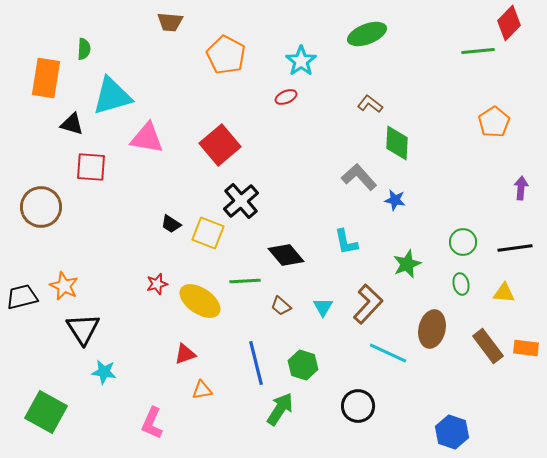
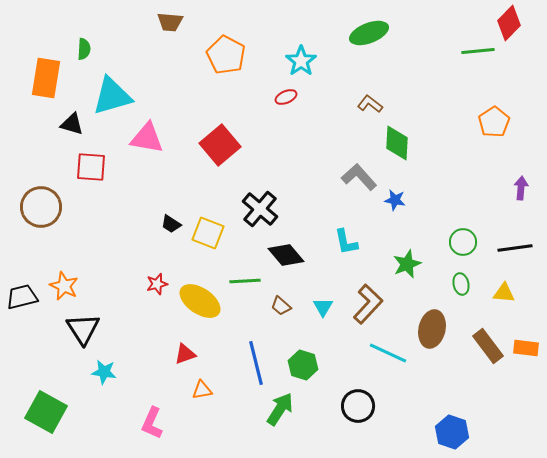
green ellipse at (367, 34): moved 2 px right, 1 px up
black cross at (241, 201): moved 19 px right, 8 px down; rotated 9 degrees counterclockwise
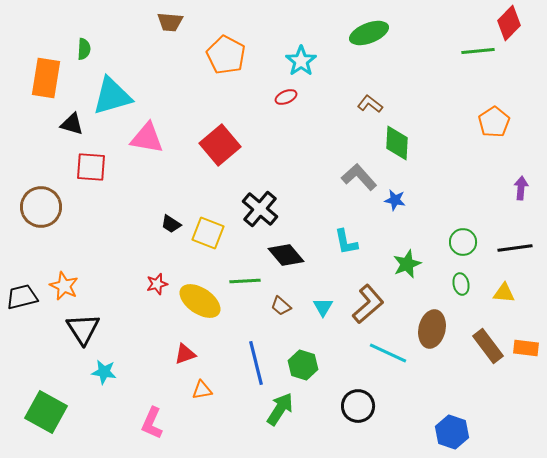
brown L-shape at (368, 304): rotated 6 degrees clockwise
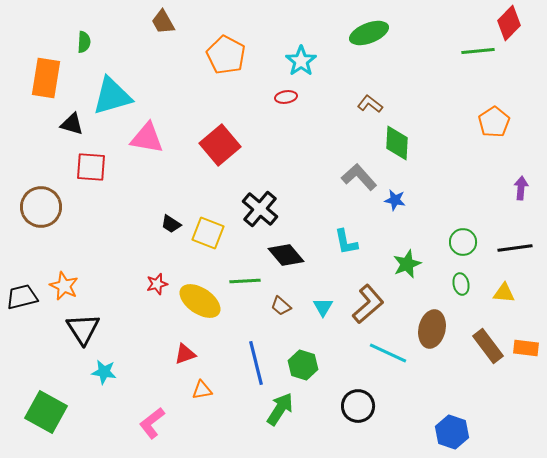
brown trapezoid at (170, 22): moved 7 px left; rotated 56 degrees clockwise
green semicircle at (84, 49): moved 7 px up
red ellipse at (286, 97): rotated 15 degrees clockwise
pink L-shape at (152, 423): rotated 28 degrees clockwise
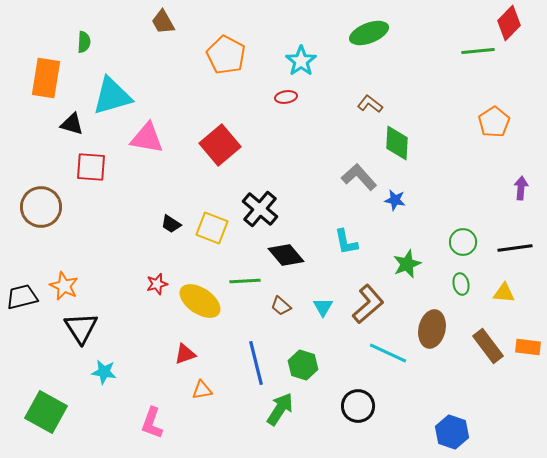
yellow square at (208, 233): moved 4 px right, 5 px up
black triangle at (83, 329): moved 2 px left, 1 px up
orange rectangle at (526, 348): moved 2 px right, 1 px up
pink L-shape at (152, 423): rotated 32 degrees counterclockwise
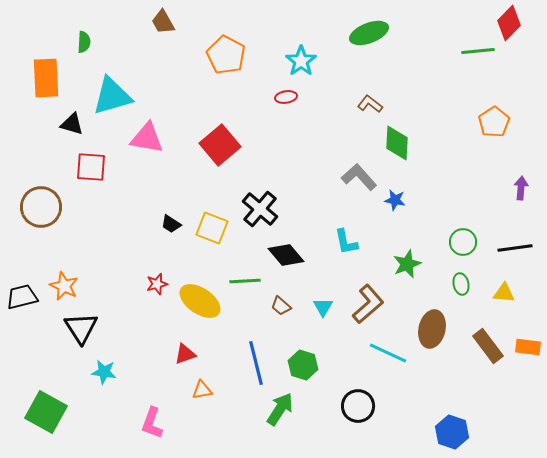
orange rectangle at (46, 78): rotated 12 degrees counterclockwise
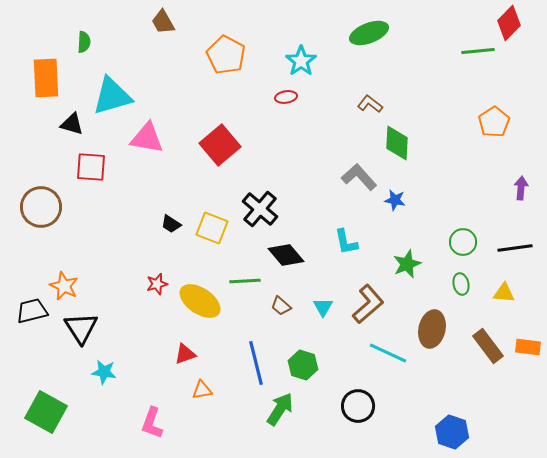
black trapezoid at (22, 297): moved 10 px right, 14 px down
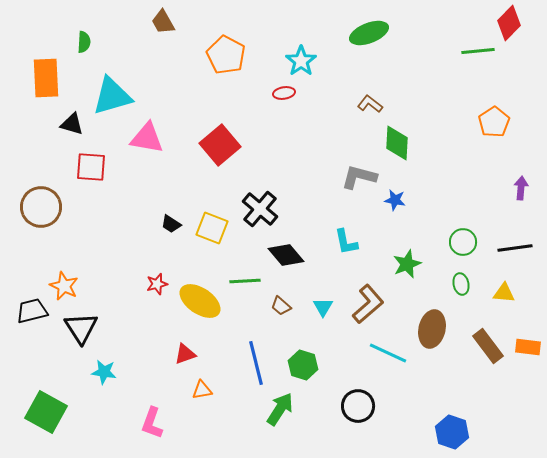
red ellipse at (286, 97): moved 2 px left, 4 px up
gray L-shape at (359, 177): rotated 33 degrees counterclockwise
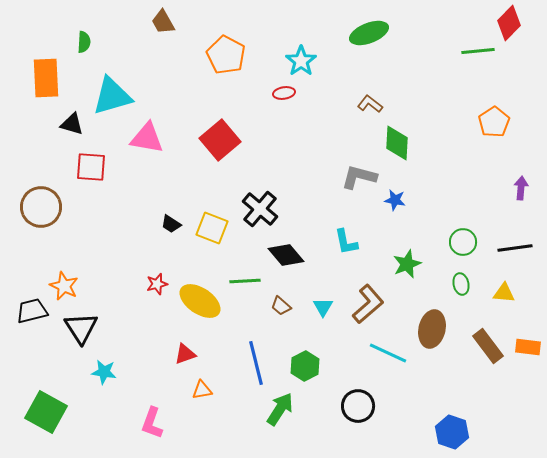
red square at (220, 145): moved 5 px up
green hexagon at (303, 365): moved 2 px right, 1 px down; rotated 16 degrees clockwise
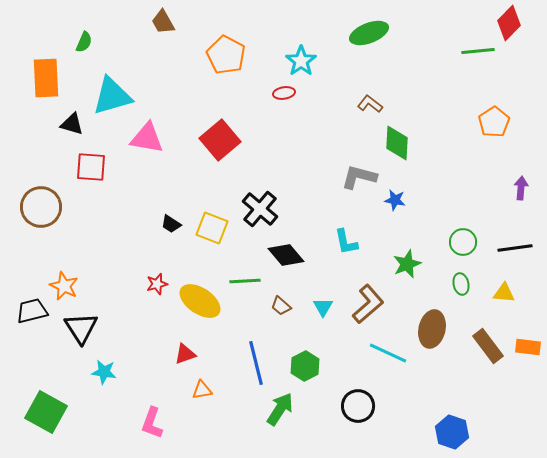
green semicircle at (84, 42): rotated 20 degrees clockwise
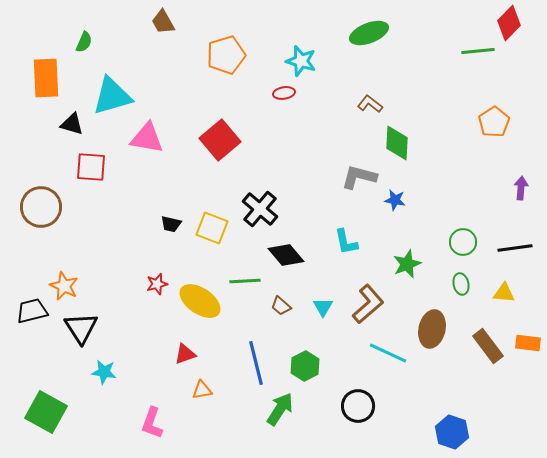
orange pentagon at (226, 55): rotated 27 degrees clockwise
cyan star at (301, 61): rotated 20 degrees counterclockwise
black trapezoid at (171, 224): rotated 20 degrees counterclockwise
orange rectangle at (528, 347): moved 4 px up
